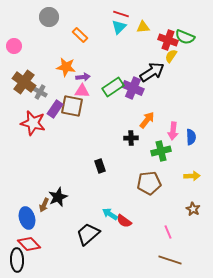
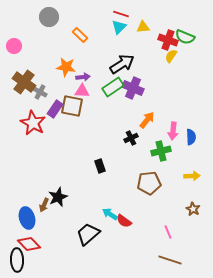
black arrow: moved 30 px left, 8 px up
red star: rotated 15 degrees clockwise
black cross: rotated 24 degrees counterclockwise
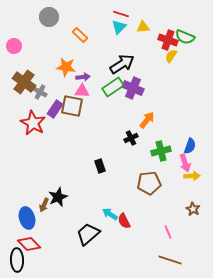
pink arrow: moved 12 px right, 32 px down; rotated 24 degrees counterclockwise
blue semicircle: moved 1 px left, 9 px down; rotated 21 degrees clockwise
red semicircle: rotated 28 degrees clockwise
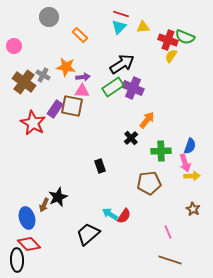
gray cross: moved 3 px right, 17 px up
black cross: rotated 16 degrees counterclockwise
green cross: rotated 12 degrees clockwise
red semicircle: moved 5 px up; rotated 119 degrees counterclockwise
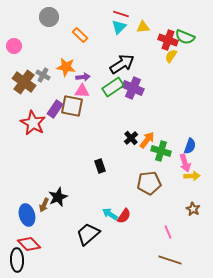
orange arrow: moved 20 px down
green cross: rotated 18 degrees clockwise
blue ellipse: moved 3 px up
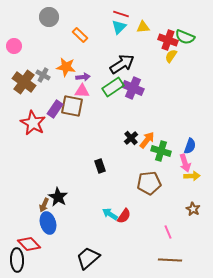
black star: rotated 18 degrees counterclockwise
blue ellipse: moved 21 px right, 8 px down
black trapezoid: moved 24 px down
brown line: rotated 15 degrees counterclockwise
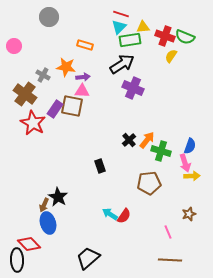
orange rectangle: moved 5 px right, 10 px down; rotated 28 degrees counterclockwise
red cross: moved 3 px left, 4 px up
brown cross: moved 1 px right, 12 px down
green rectangle: moved 17 px right, 47 px up; rotated 25 degrees clockwise
black cross: moved 2 px left, 2 px down
brown star: moved 4 px left, 5 px down; rotated 24 degrees clockwise
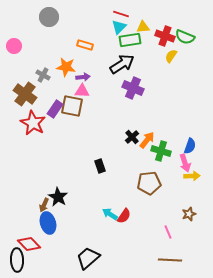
black cross: moved 3 px right, 3 px up
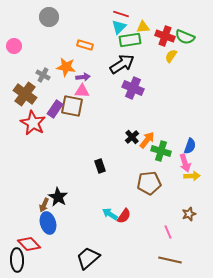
brown line: rotated 10 degrees clockwise
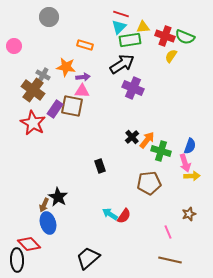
brown cross: moved 8 px right, 4 px up
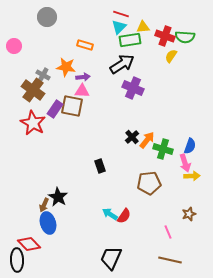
gray circle: moved 2 px left
green semicircle: rotated 18 degrees counterclockwise
green cross: moved 2 px right, 2 px up
black trapezoid: moved 23 px right; rotated 25 degrees counterclockwise
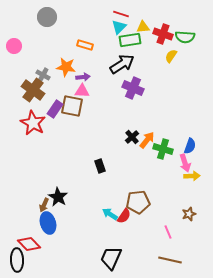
red cross: moved 2 px left, 2 px up
brown pentagon: moved 11 px left, 19 px down
